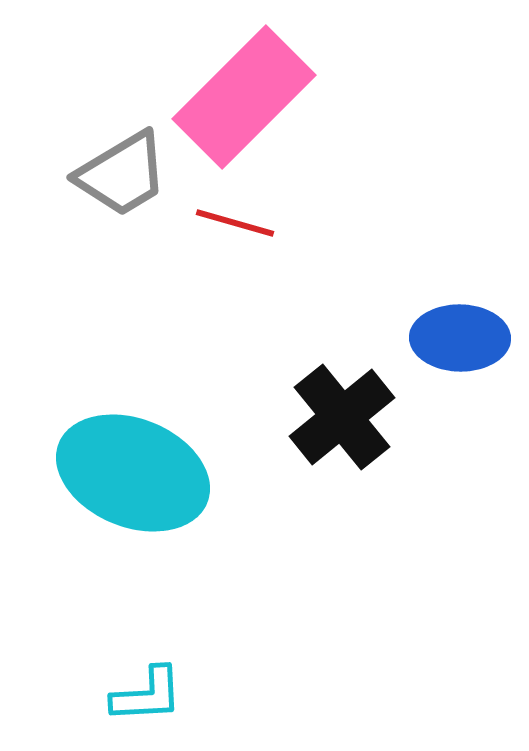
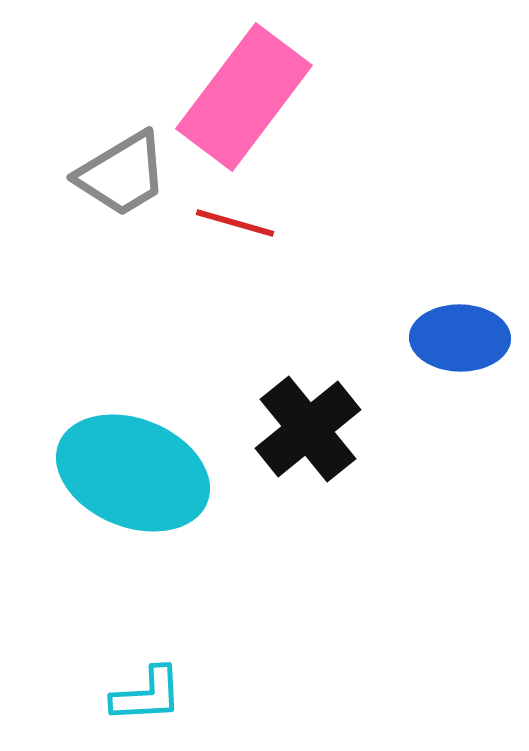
pink rectangle: rotated 8 degrees counterclockwise
black cross: moved 34 px left, 12 px down
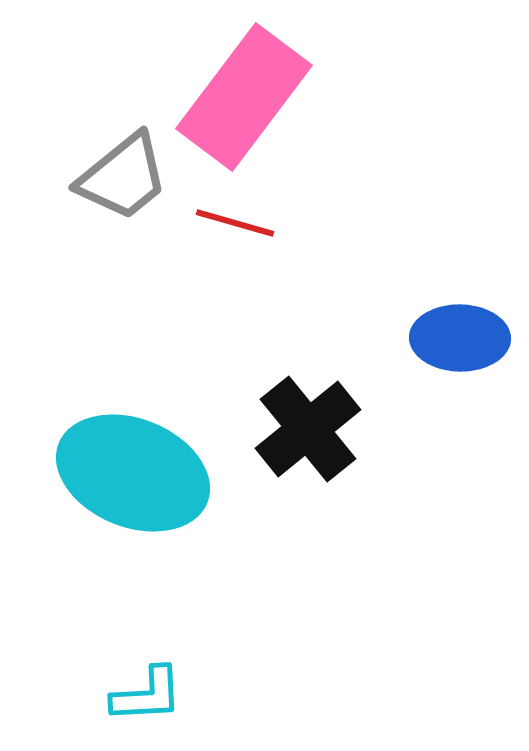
gray trapezoid: moved 1 px right, 3 px down; rotated 8 degrees counterclockwise
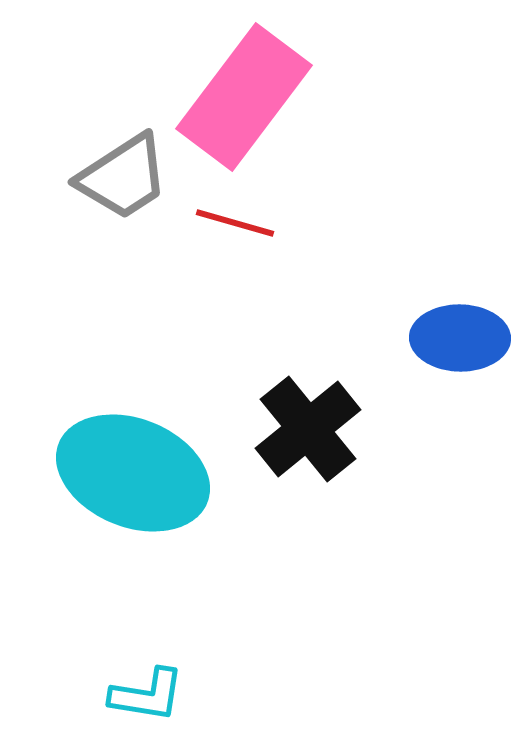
gray trapezoid: rotated 6 degrees clockwise
cyan L-shape: rotated 12 degrees clockwise
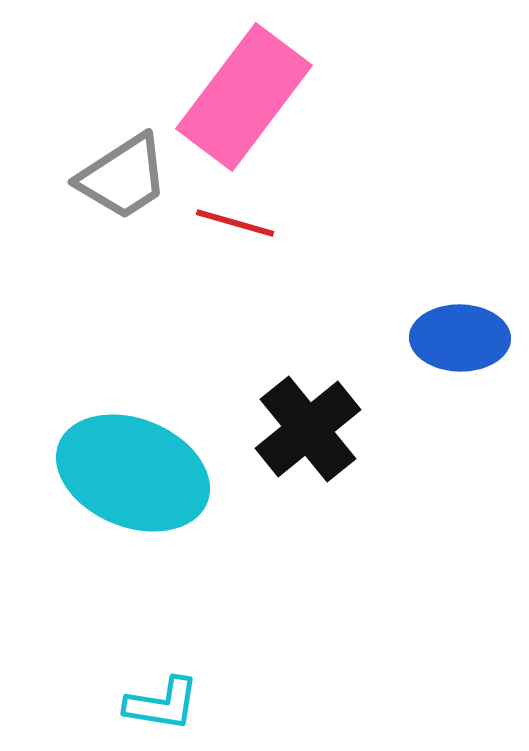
cyan L-shape: moved 15 px right, 9 px down
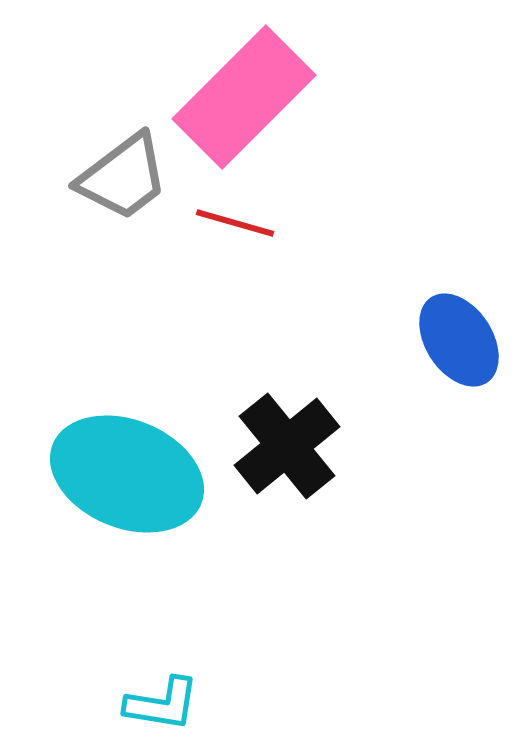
pink rectangle: rotated 8 degrees clockwise
gray trapezoid: rotated 4 degrees counterclockwise
blue ellipse: moved 1 px left, 2 px down; rotated 56 degrees clockwise
black cross: moved 21 px left, 17 px down
cyan ellipse: moved 6 px left, 1 px down
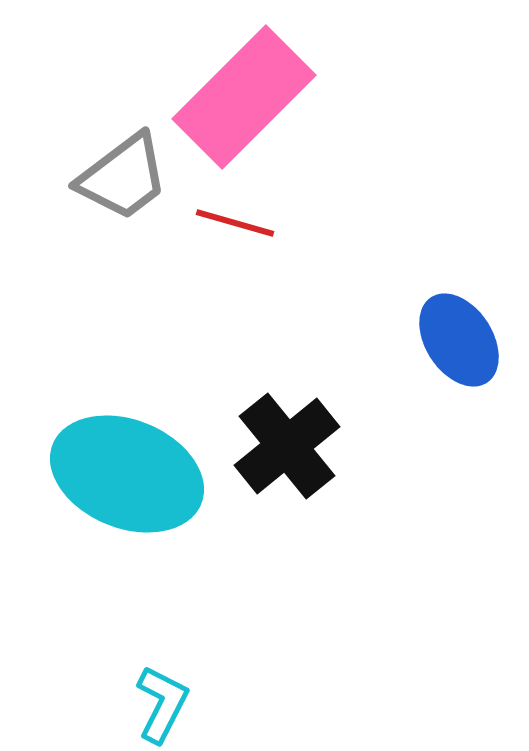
cyan L-shape: rotated 72 degrees counterclockwise
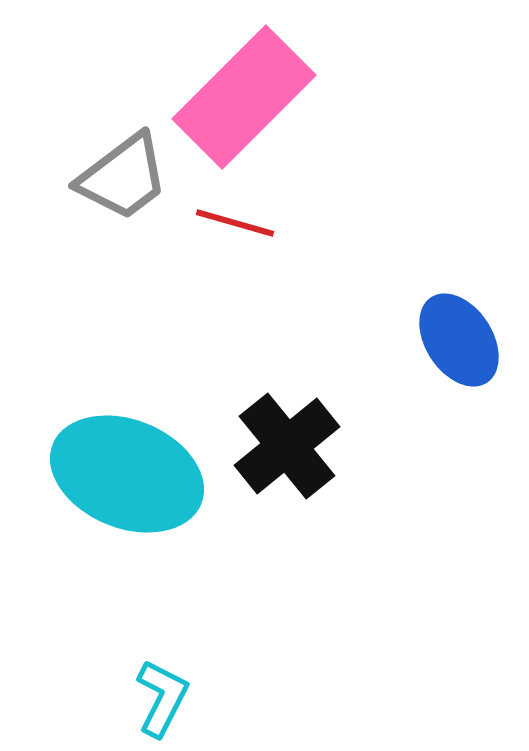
cyan L-shape: moved 6 px up
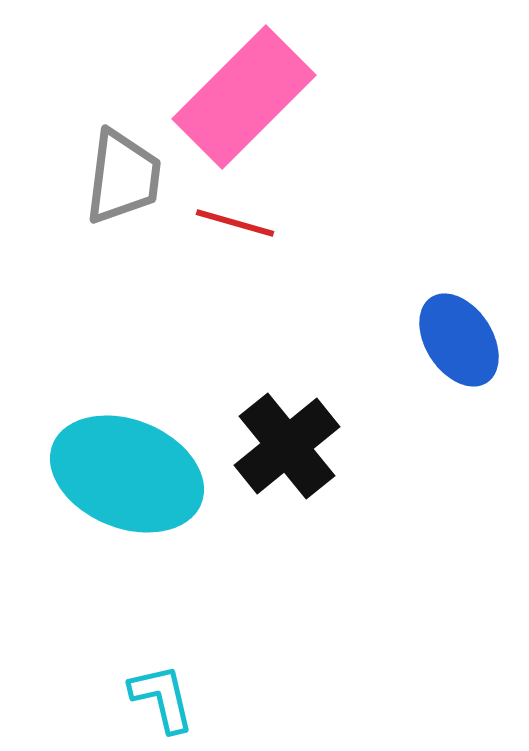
gray trapezoid: rotated 46 degrees counterclockwise
cyan L-shape: rotated 40 degrees counterclockwise
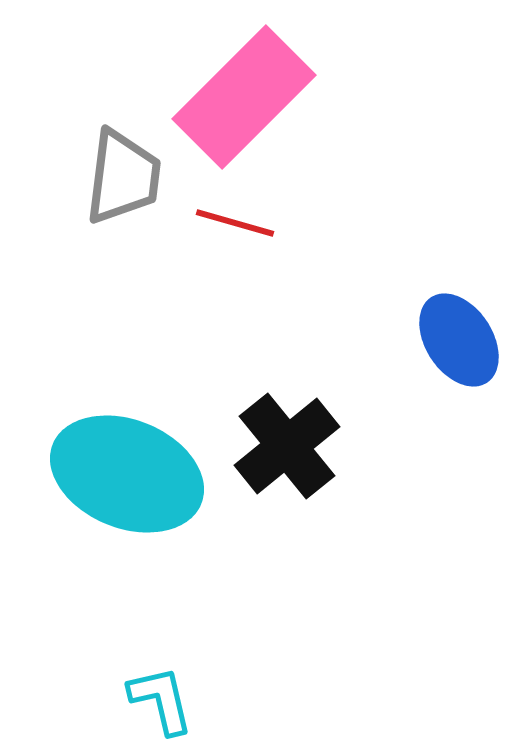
cyan L-shape: moved 1 px left, 2 px down
